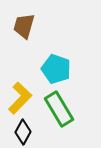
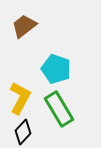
brown trapezoid: rotated 36 degrees clockwise
yellow L-shape: rotated 16 degrees counterclockwise
black diamond: rotated 15 degrees clockwise
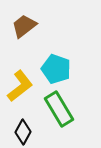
yellow L-shape: moved 12 px up; rotated 24 degrees clockwise
black diamond: rotated 15 degrees counterclockwise
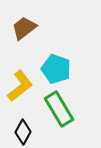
brown trapezoid: moved 2 px down
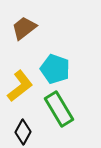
cyan pentagon: moved 1 px left
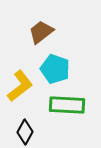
brown trapezoid: moved 17 px right, 4 px down
green rectangle: moved 8 px right, 4 px up; rotated 56 degrees counterclockwise
black diamond: moved 2 px right
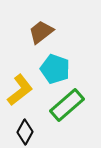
yellow L-shape: moved 4 px down
green rectangle: rotated 44 degrees counterclockwise
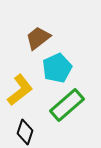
brown trapezoid: moved 3 px left, 6 px down
cyan pentagon: moved 2 px right, 1 px up; rotated 28 degrees clockwise
black diamond: rotated 10 degrees counterclockwise
